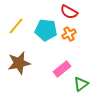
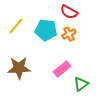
brown star: moved 5 px down; rotated 10 degrees clockwise
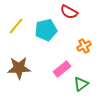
cyan pentagon: rotated 20 degrees counterclockwise
orange cross: moved 15 px right, 12 px down
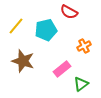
brown star: moved 4 px right, 7 px up; rotated 20 degrees clockwise
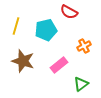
yellow line: rotated 24 degrees counterclockwise
pink rectangle: moved 3 px left, 4 px up
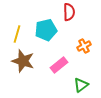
red semicircle: rotated 120 degrees counterclockwise
yellow line: moved 1 px right, 8 px down
green triangle: moved 1 px down
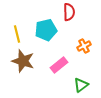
yellow line: rotated 30 degrees counterclockwise
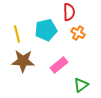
orange cross: moved 6 px left, 13 px up; rotated 32 degrees counterclockwise
brown star: rotated 15 degrees counterclockwise
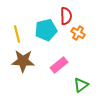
red semicircle: moved 3 px left, 4 px down
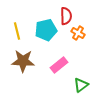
yellow line: moved 3 px up
